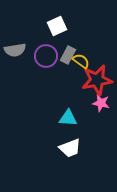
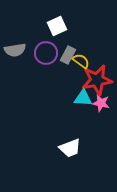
purple circle: moved 3 px up
cyan triangle: moved 15 px right, 20 px up
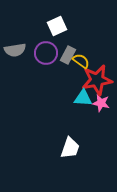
white trapezoid: rotated 50 degrees counterclockwise
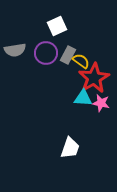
red star: moved 3 px left, 2 px up; rotated 20 degrees counterclockwise
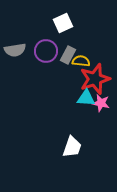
white square: moved 6 px right, 3 px up
purple circle: moved 2 px up
yellow semicircle: rotated 30 degrees counterclockwise
red star: moved 1 px right, 1 px down; rotated 12 degrees clockwise
cyan triangle: moved 3 px right
white trapezoid: moved 2 px right, 1 px up
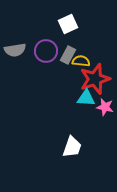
white square: moved 5 px right, 1 px down
pink star: moved 4 px right, 4 px down
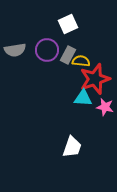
purple circle: moved 1 px right, 1 px up
cyan triangle: moved 3 px left
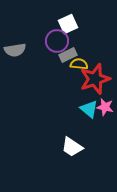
purple circle: moved 10 px right, 9 px up
gray rectangle: rotated 36 degrees clockwise
yellow semicircle: moved 2 px left, 3 px down
cyan triangle: moved 6 px right, 11 px down; rotated 36 degrees clockwise
white trapezoid: rotated 105 degrees clockwise
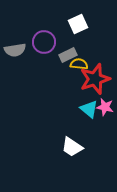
white square: moved 10 px right
purple circle: moved 13 px left, 1 px down
